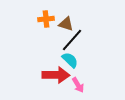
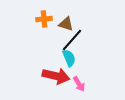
orange cross: moved 2 px left
cyan semicircle: moved 1 px left, 2 px up; rotated 24 degrees clockwise
red arrow: moved 1 px down; rotated 12 degrees clockwise
pink arrow: moved 1 px right, 1 px up
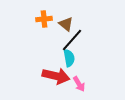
brown triangle: rotated 21 degrees clockwise
cyan semicircle: rotated 12 degrees clockwise
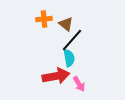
red arrow: rotated 24 degrees counterclockwise
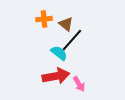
cyan semicircle: moved 10 px left, 5 px up; rotated 42 degrees counterclockwise
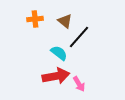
orange cross: moved 9 px left
brown triangle: moved 1 px left, 3 px up
black line: moved 7 px right, 3 px up
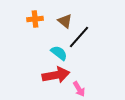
red arrow: moved 1 px up
pink arrow: moved 5 px down
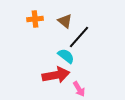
cyan semicircle: moved 7 px right, 3 px down
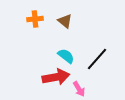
black line: moved 18 px right, 22 px down
red arrow: moved 2 px down
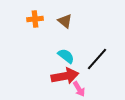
red arrow: moved 9 px right, 1 px up
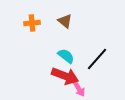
orange cross: moved 3 px left, 4 px down
red arrow: rotated 32 degrees clockwise
